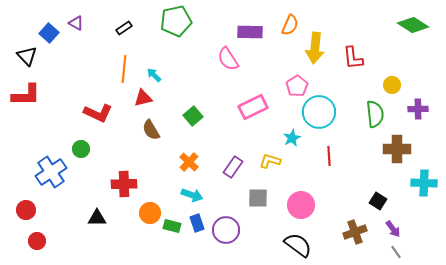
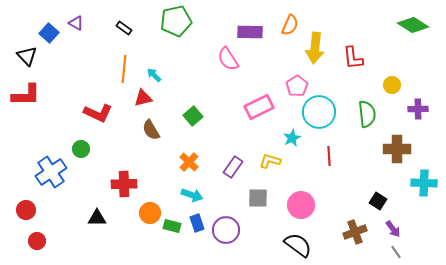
black rectangle at (124, 28): rotated 70 degrees clockwise
pink rectangle at (253, 107): moved 6 px right
green semicircle at (375, 114): moved 8 px left
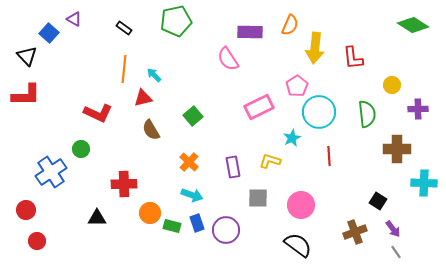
purple triangle at (76, 23): moved 2 px left, 4 px up
purple rectangle at (233, 167): rotated 45 degrees counterclockwise
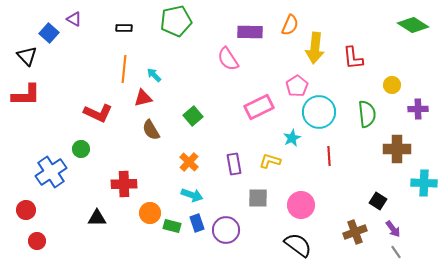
black rectangle at (124, 28): rotated 35 degrees counterclockwise
purple rectangle at (233, 167): moved 1 px right, 3 px up
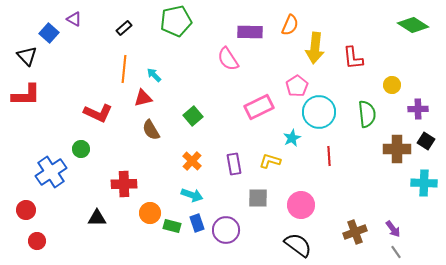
black rectangle at (124, 28): rotated 42 degrees counterclockwise
orange cross at (189, 162): moved 3 px right, 1 px up
black square at (378, 201): moved 48 px right, 60 px up
